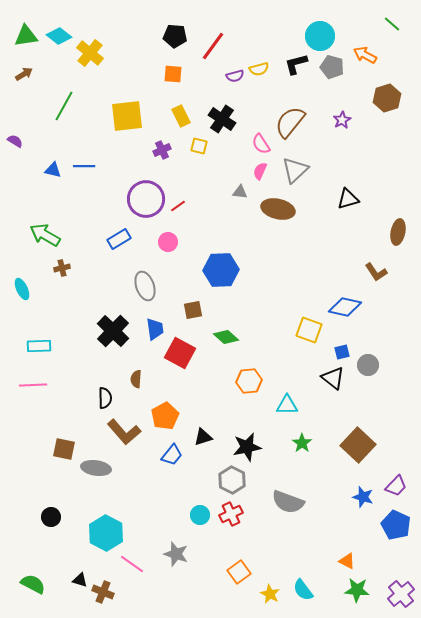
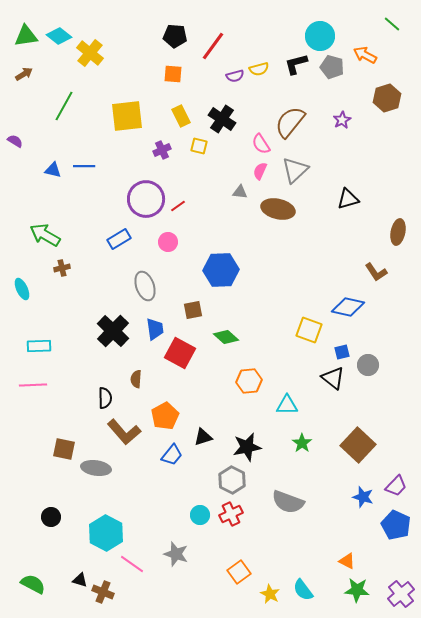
blue diamond at (345, 307): moved 3 px right
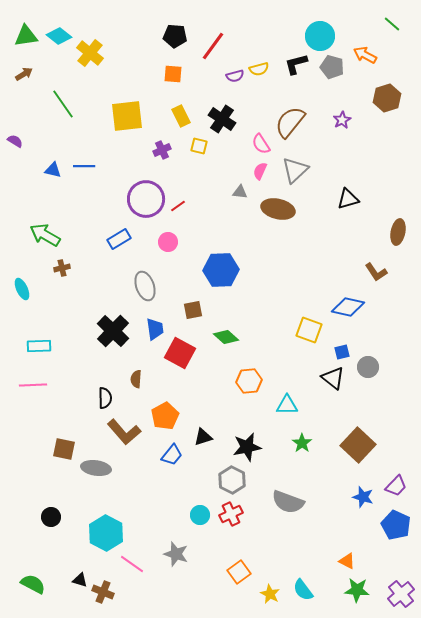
green line at (64, 106): moved 1 px left, 2 px up; rotated 64 degrees counterclockwise
gray circle at (368, 365): moved 2 px down
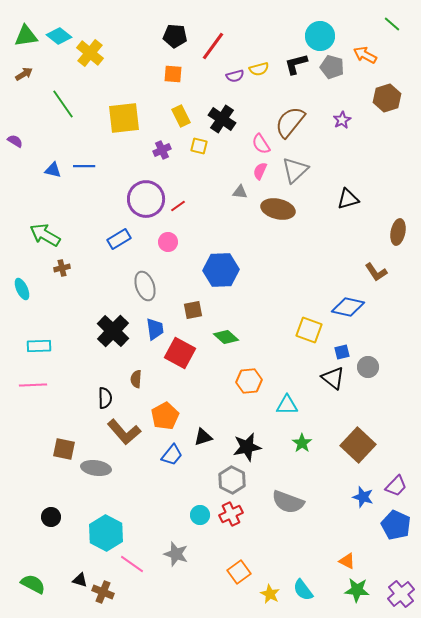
yellow square at (127, 116): moved 3 px left, 2 px down
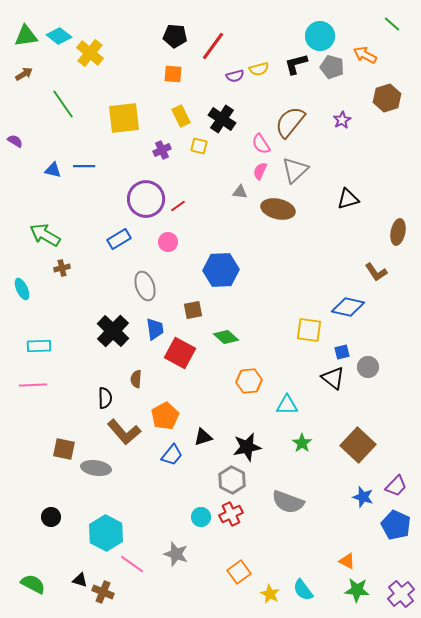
yellow square at (309, 330): rotated 12 degrees counterclockwise
cyan circle at (200, 515): moved 1 px right, 2 px down
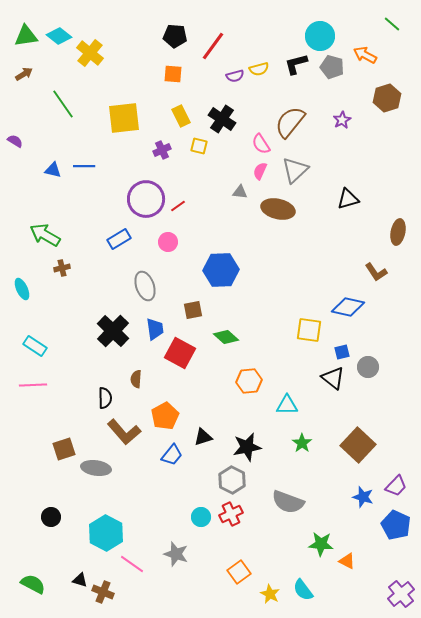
cyan rectangle at (39, 346): moved 4 px left; rotated 35 degrees clockwise
brown square at (64, 449): rotated 30 degrees counterclockwise
green star at (357, 590): moved 36 px left, 46 px up
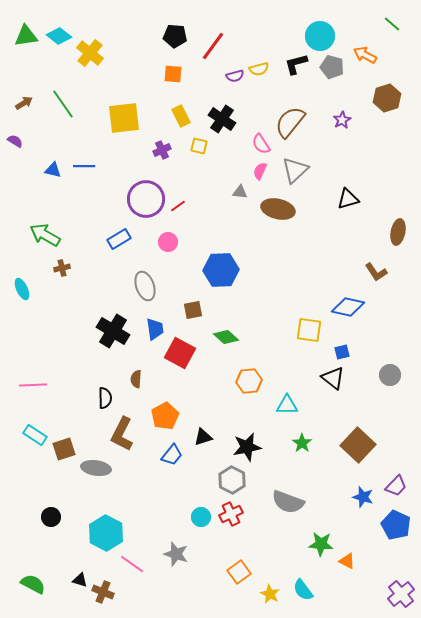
brown arrow at (24, 74): moved 29 px down
black cross at (113, 331): rotated 12 degrees counterclockwise
cyan rectangle at (35, 346): moved 89 px down
gray circle at (368, 367): moved 22 px right, 8 px down
brown L-shape at (124, 432): moved 2 px left, 2 px down; rotated 68 degrees clockwise
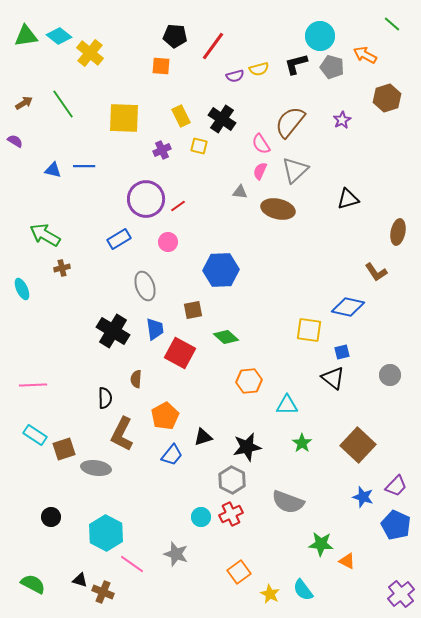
orange square at (173, 74): moved 12 px left, 8 px up
yellow square at (124, 118): rotated 8 degrees clockwise
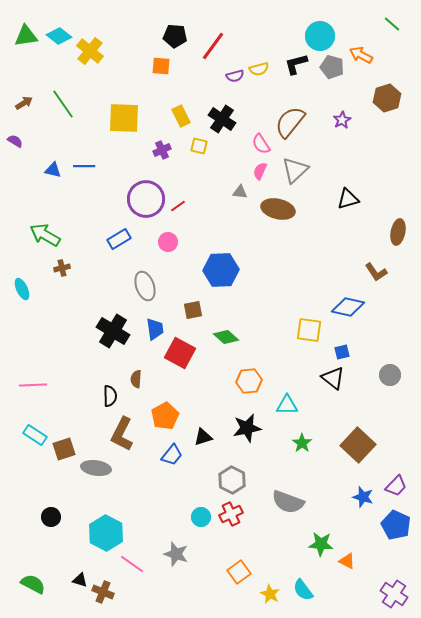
yellow cross at (90, 53): moved 2 px up
orange arrow at (365, 55): moved 4 px left
black semicircle at (105, 398): moved 5 px right, 2 px up
black star at (247, 447): moved 19 px up
purple cross at (401, 594): moved 7 px left; rotated 16 degrees counterclockwise
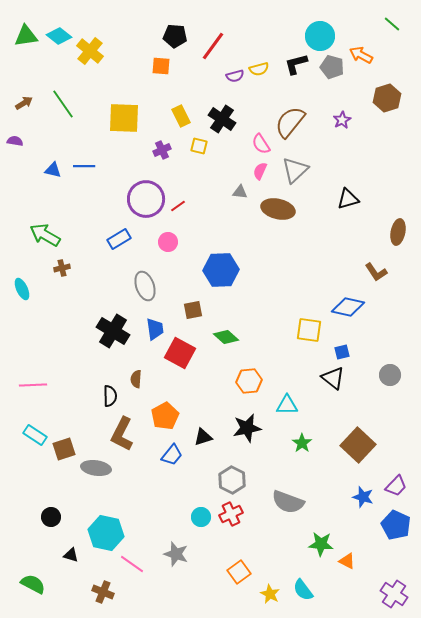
purple semicircle at (15, 141): rotated 21 degrees counterclockwise
cyan hexagon at (106, 533): rotated 16 degrees counterclockwise
black triangle at (80, 580): moved 9 px left, 25 px up
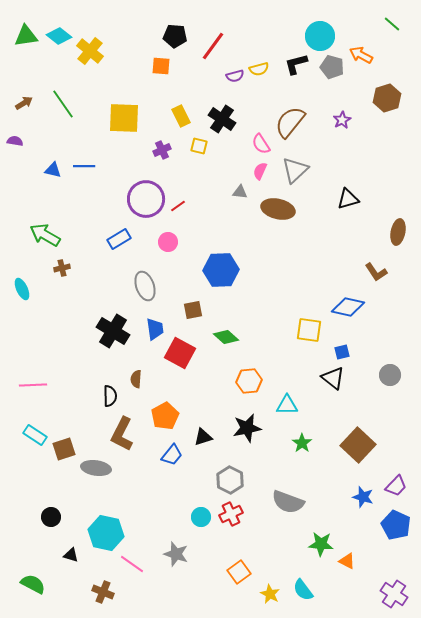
gray hexagon at (232, 480): moved 2 px left
